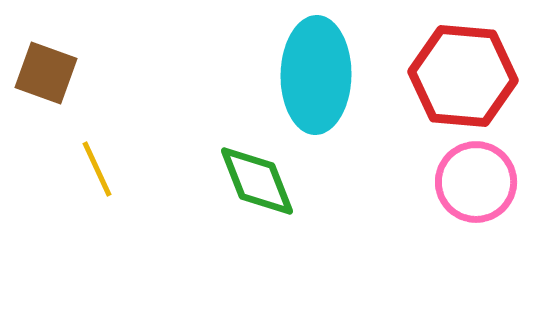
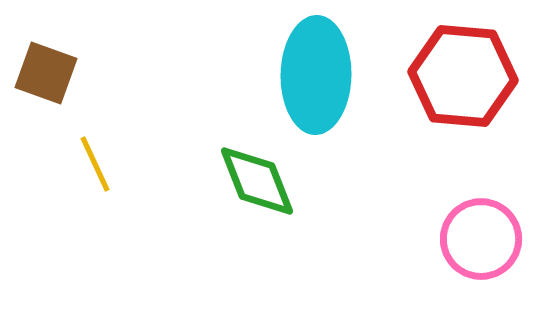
yellow line: moved 2 px left, 5 px up
pink circle: moved 5 px right, 57 px down
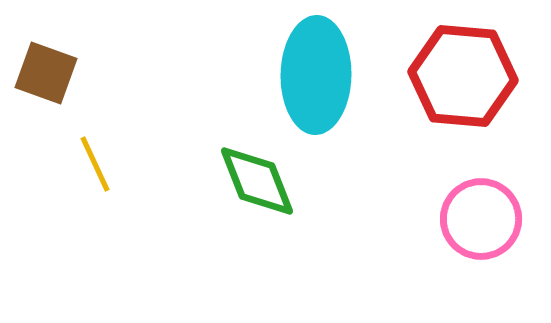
pink circle: moved 20 px up
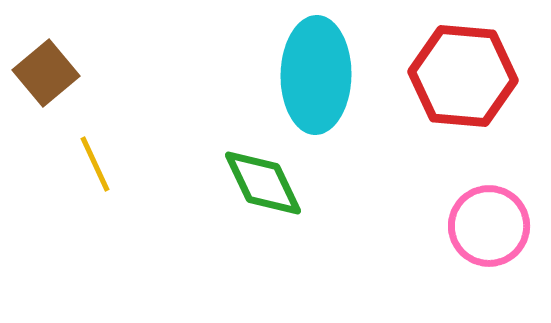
brown square: rotated 30 degrees clockwise
green diamond: moved 6 px right, 2 px down; rotated 4 degrees counterclockwise
pink circle: moved 8 px right, 7 px down
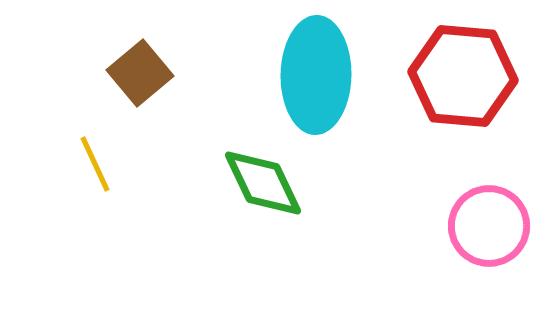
brown square: moved 94 px right
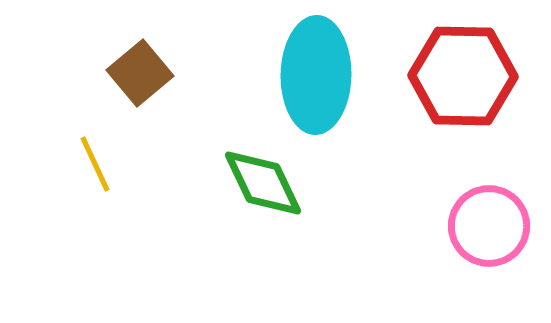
red hexagon: rotated 4 degrees counterclockwise
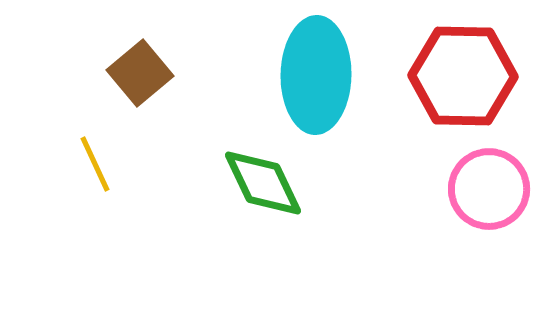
pink circle: moved 37 px up
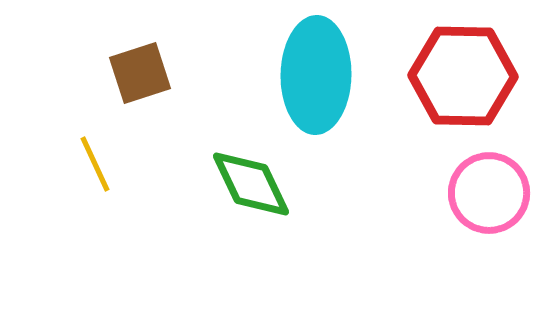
brown square: rotated 22 degrees clockwise
green diamond: moved 12 px left, 1 px down
pink circle: moved 4 px down
